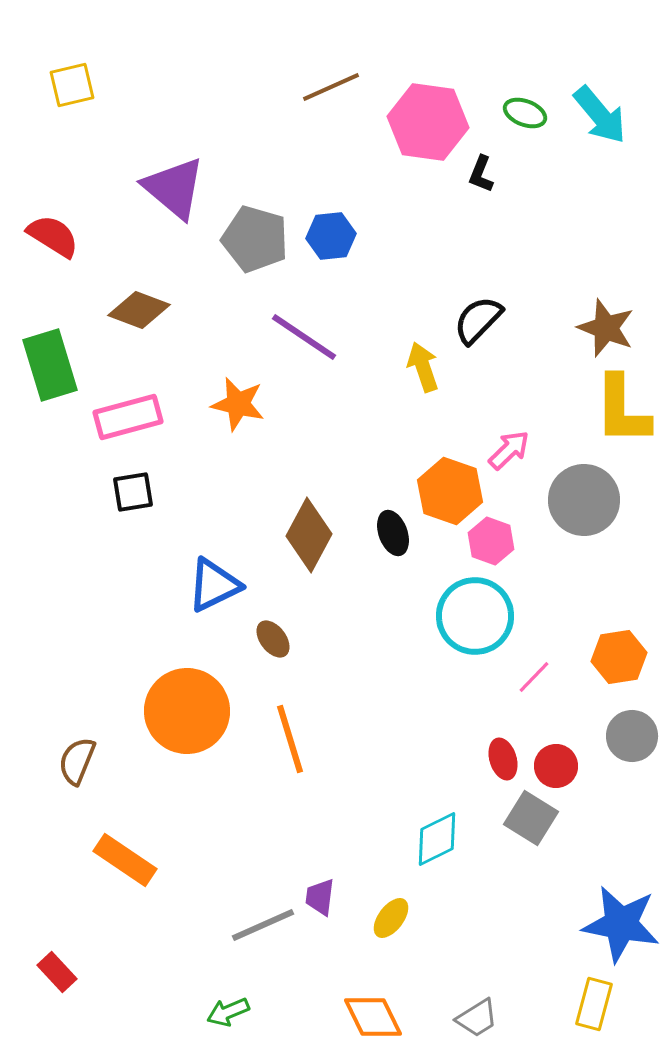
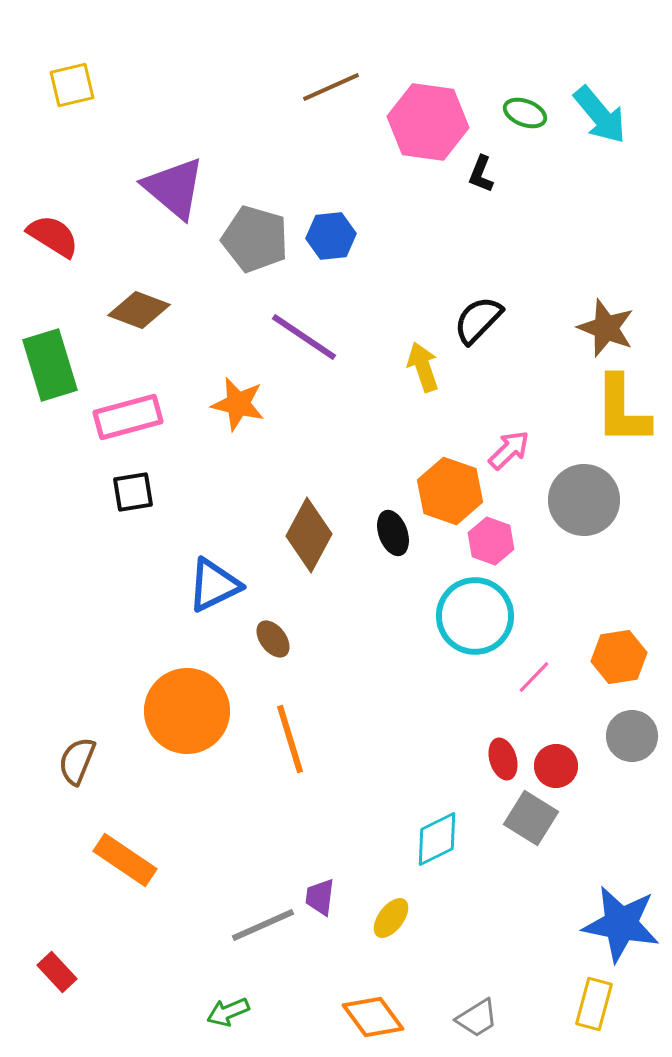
orange diamond at (373, 1017): rotated 10 degrees counterclockwise
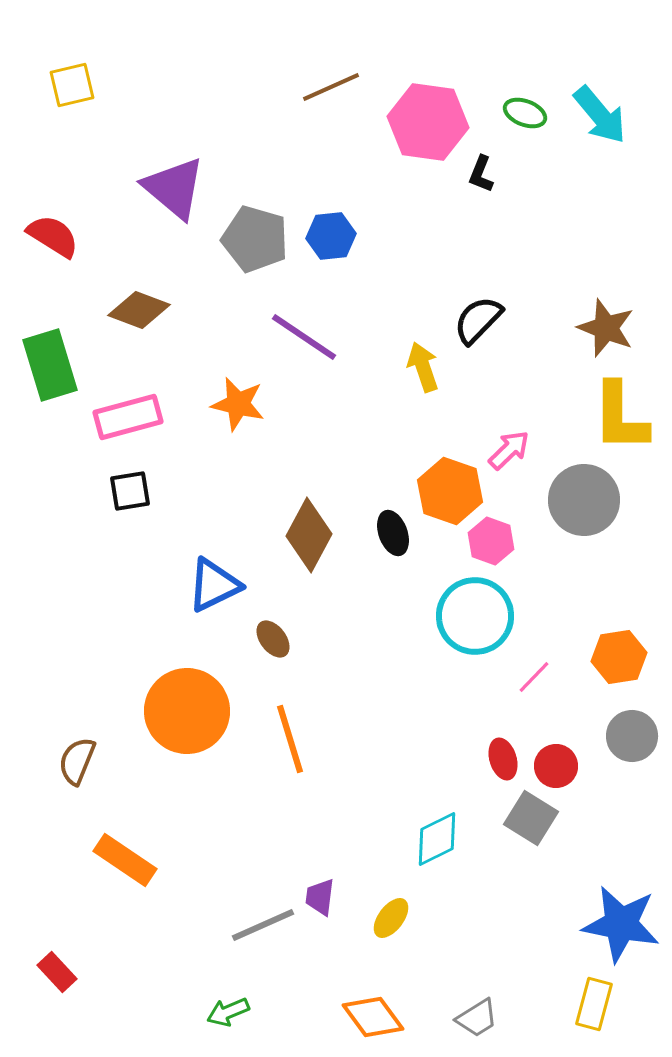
yellow L-shape at (622, 410): moved 2 px left, 7 px down
black square at (133, 492): moved 3 px left, 1 px up
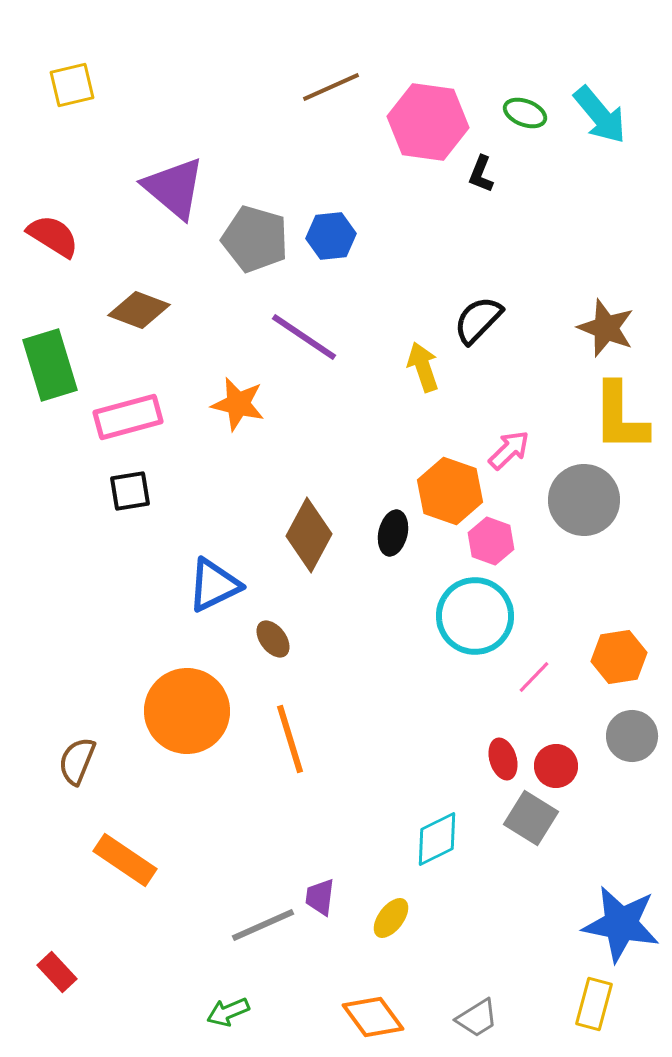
black ellipse at (393, 533): rotated 33 degrees clockwise
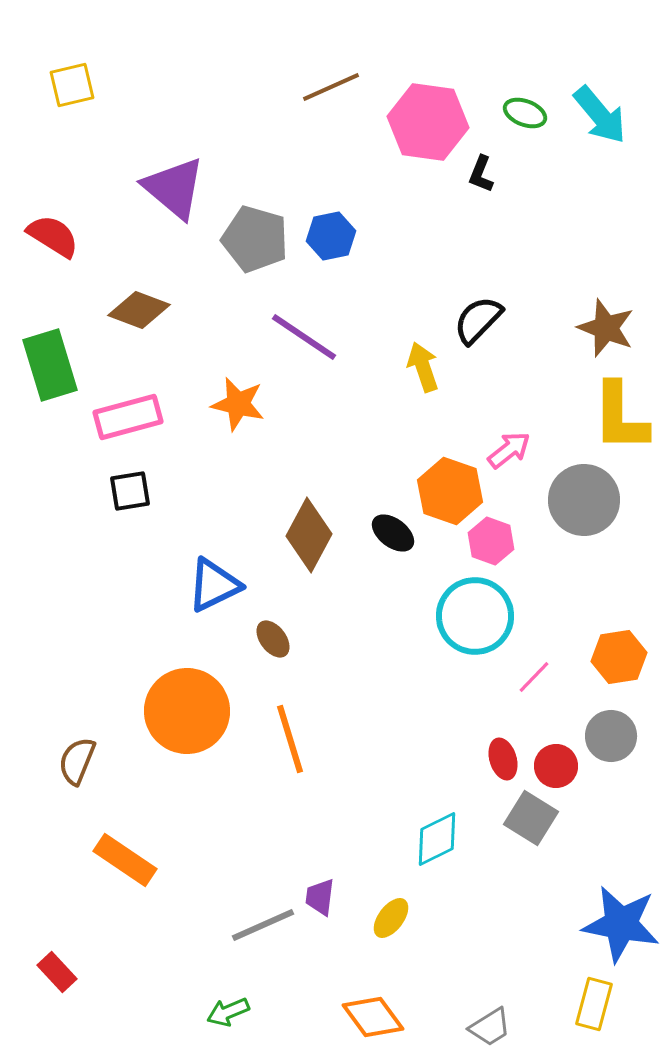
blue hexagon at (331, 236): rotated 6 degrees counterclockwise
pink arrow at (509, 450): rotated 6 degrees clockwise
black ellipse at (393, 533): rotated 66 degrees counterclockwise
gray circle at (632, 736): moved 21 px left
gray trapezoid at (477, 1018): moved 13 px right, 9 px down
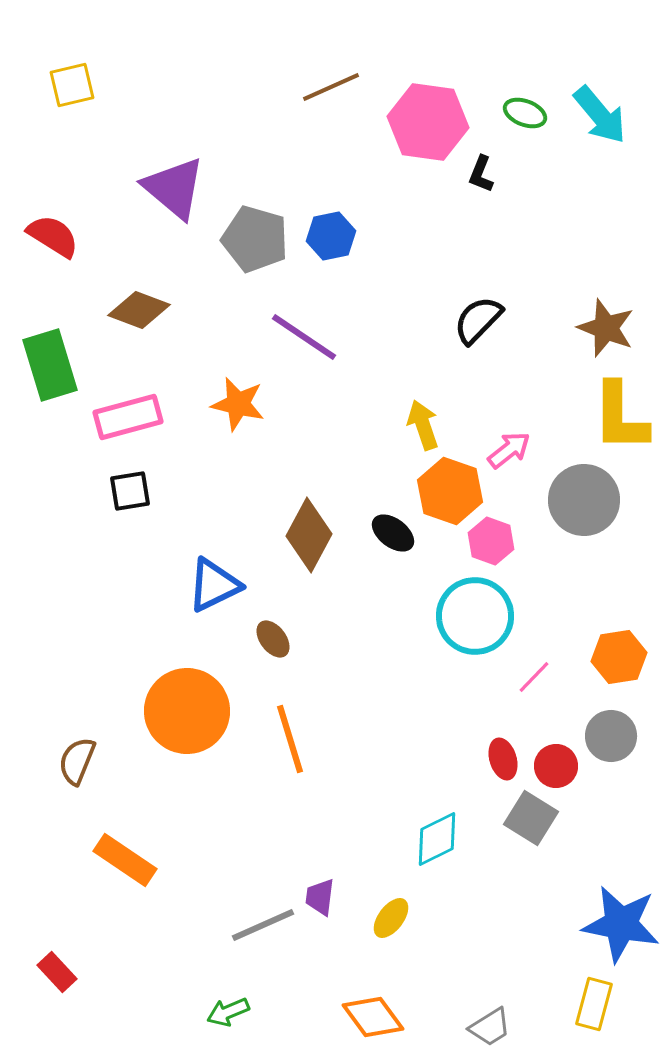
yellow arrow at (423, 367): moved 58 px down
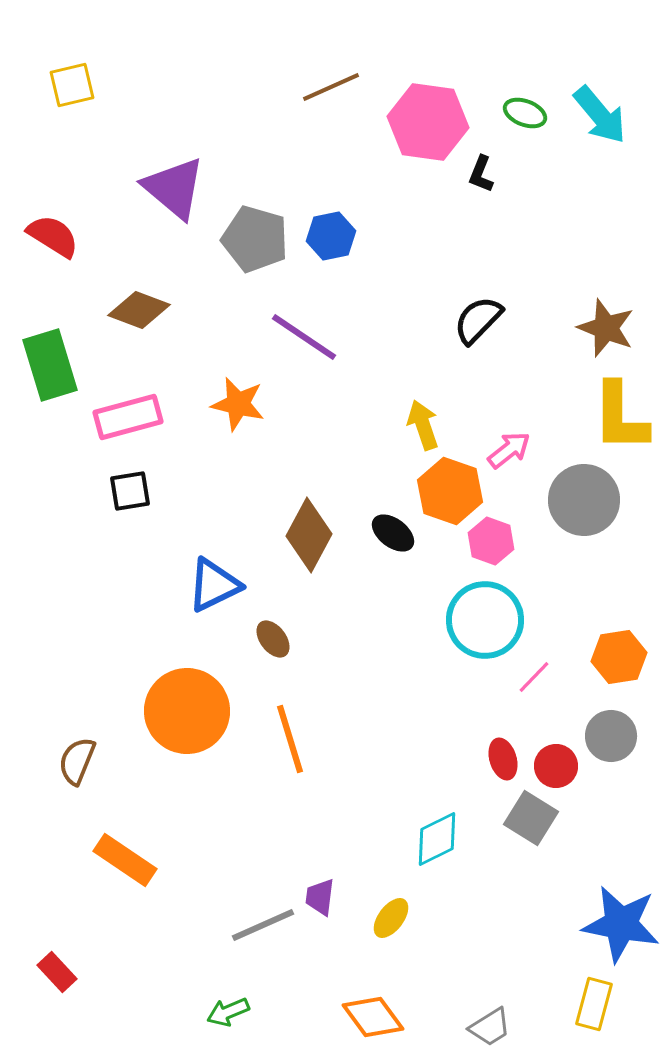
cyan circle at (475, 616): moved 10 px right, 4 px down
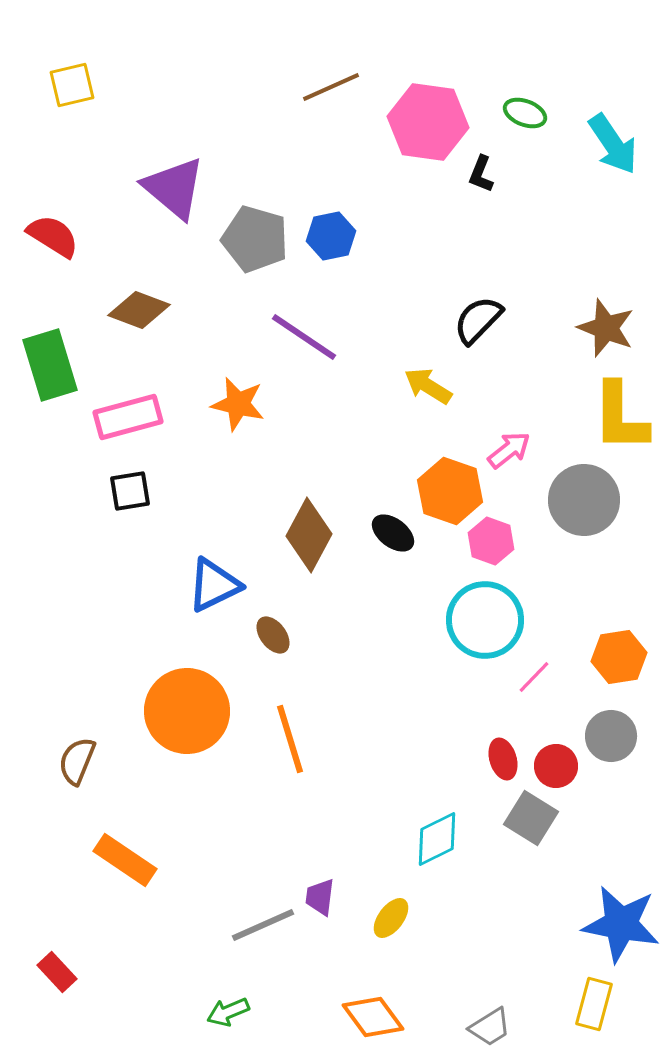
cyan arrow at (600, 115): moved 13 px right, 29 px down; rotated 6 degrees clockwise
yellow arrow at (423, 425): moved 5 px right, 39 px up; rotated 39 degrees counterclockwise
brown ellipse at (273, 639): moved 4 px up
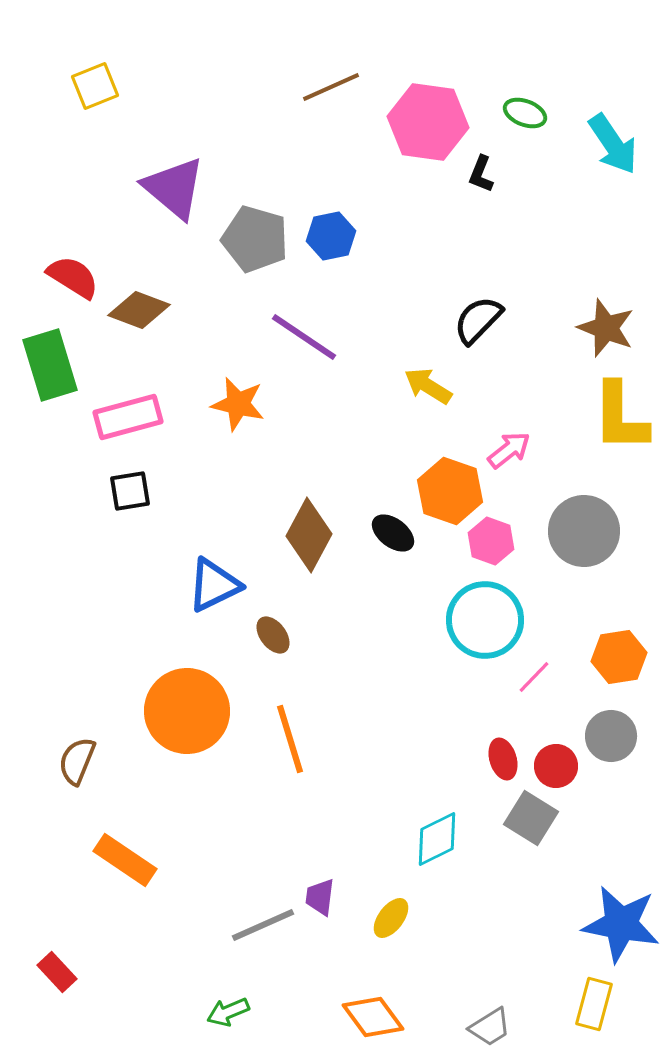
yellow square at (72, 85): moved 23 px right, 1 px down; rotated 9 degrees counterclockwise
red semicircle at (53, 236): moved 20 px right, 41 px down
gray circle at (584, 500): moved 31 px down
